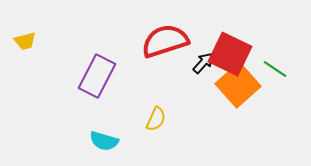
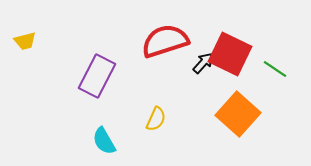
orange square: moved 29 px down; rotated 6 degrees counterclockwise
cyan semicircle: rotated 44 degrees clockwise
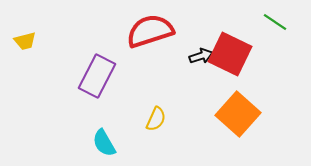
red semicircle: moved 15 px left, 10 px up
black arrow: moved 2 px left, 7 px up; rotated 30 degrees clockwise
green line: moved 47 px up
cyan semicircle: moved 2 px down
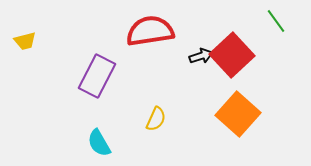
green line: moved 1 px right, 1 px up; rotated 20 degrees clockwise
red semicircle: rotated 9 degrees clockwise
red square: moved 2 px right, 1 px down; rotated 21 degrees clockwise
cyan semicircle: moved 5 px left
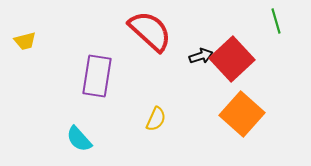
green line: rotated 20 degrees clockwise
red semicircle: rotated 51 degrees clockwise
red square: moved 4 px down
purple rectangle: rotated 18 degrees counterclockwise
orange square: moved 4 px right
cyan semicircle: moved 20 px left, 4 px up; rotated 12 degrees counterclockwise
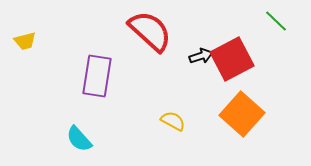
green line: rotated 30 degrees counterclockwise
red square: rotated 15 degrees clockwise
yellow semicircle: moved 17 px right, 2 px down; rotated 85 degrees counterclockwise
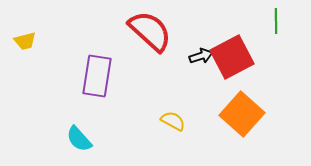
green line: rotated 45 degrees clockwise
red square: moved 2 px up
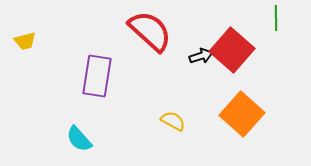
green line: moved 3 px up
red square: moved 7 px up; rotated 21 degrees counterclockwise
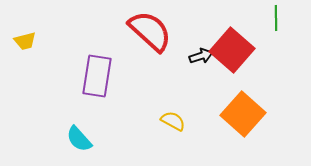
orange square: moved 1 px right
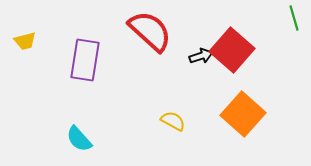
green line: moved 18 px right; rotated 15 degrees counterclockwise
purple rectangle: moved 12 px left, 16 px up
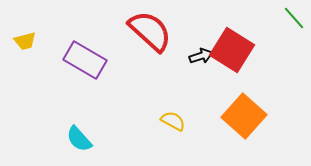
green line: rotated 25 degrees counterclockwise
red square: rotated 9 degrees counterclockwise
purple rectangle: rotated 69 degrees counterclockwise
orange square: moved 1 px right, 2 px down
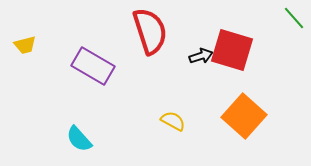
red semicircle: rotated 30 degrees clockwise
yellow trapezoid: moved 4 px down
red square: rotated 15 degrees counterclockwise
purple rectangle: moved 8 px right, 6 px down
